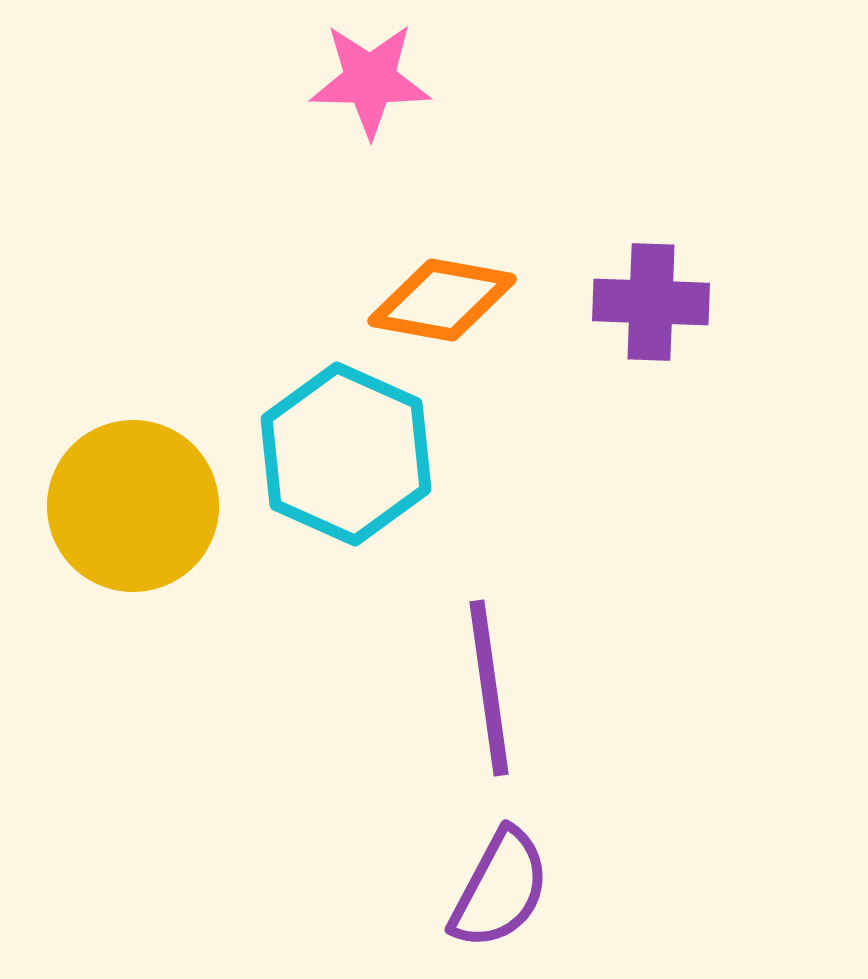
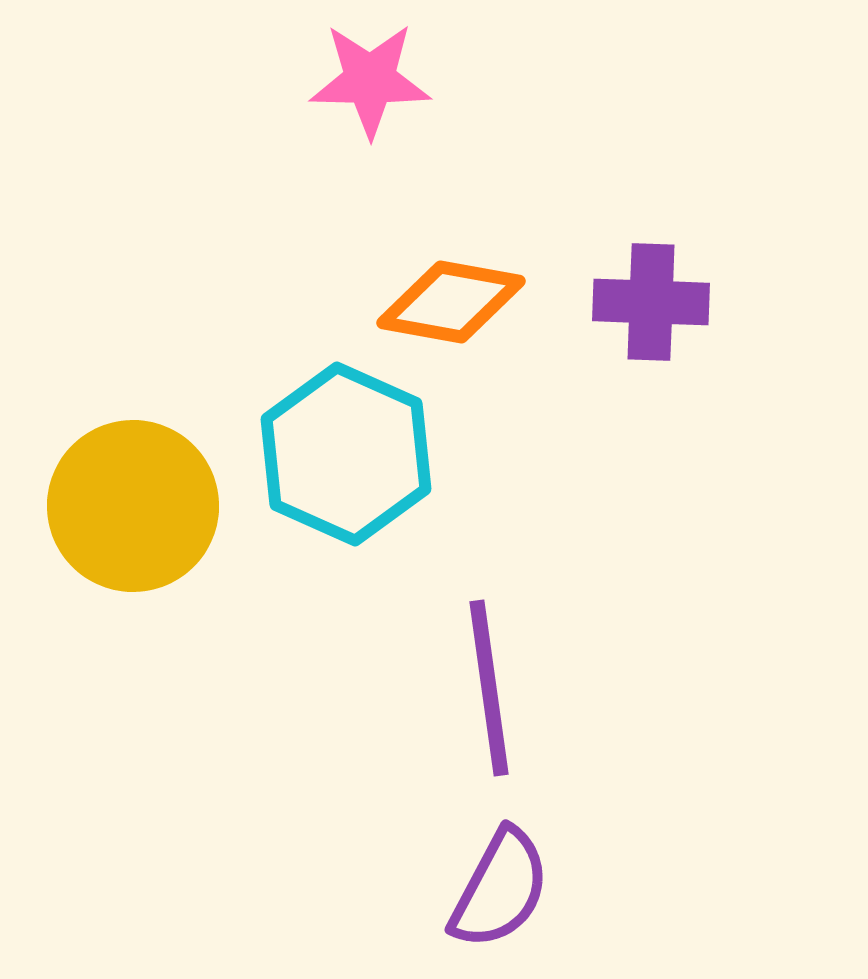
orange diamond: moved 9 px right, 2 px down
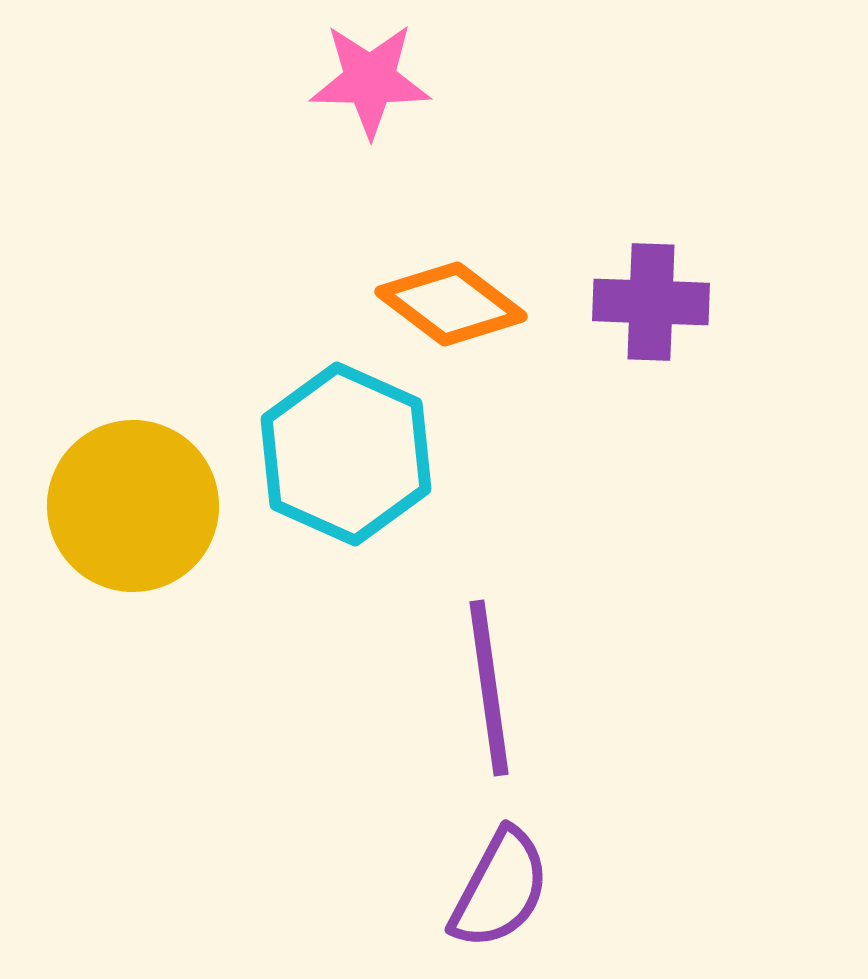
orange diamond: moved 2 px down; rotated 27 degrees clockwise
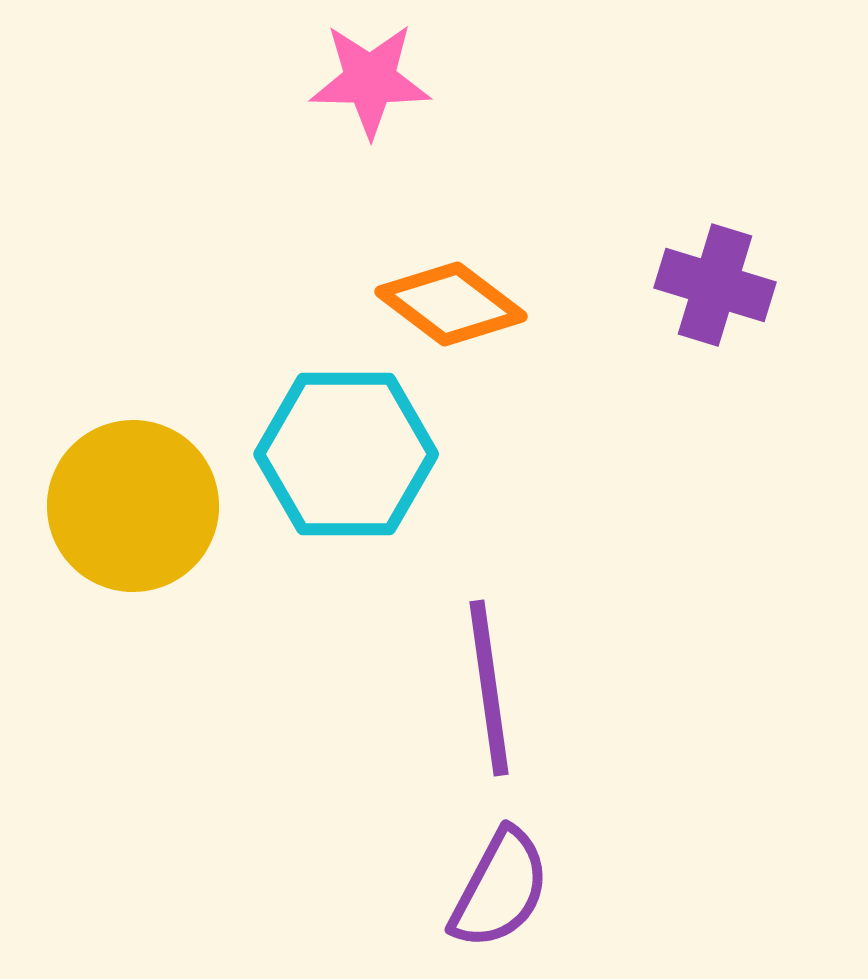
purple cross: moved 64 px right, 17 px up; rotated 15 degrees clockwise
cyan hexagon: rotated 24 degrees counterclockwise
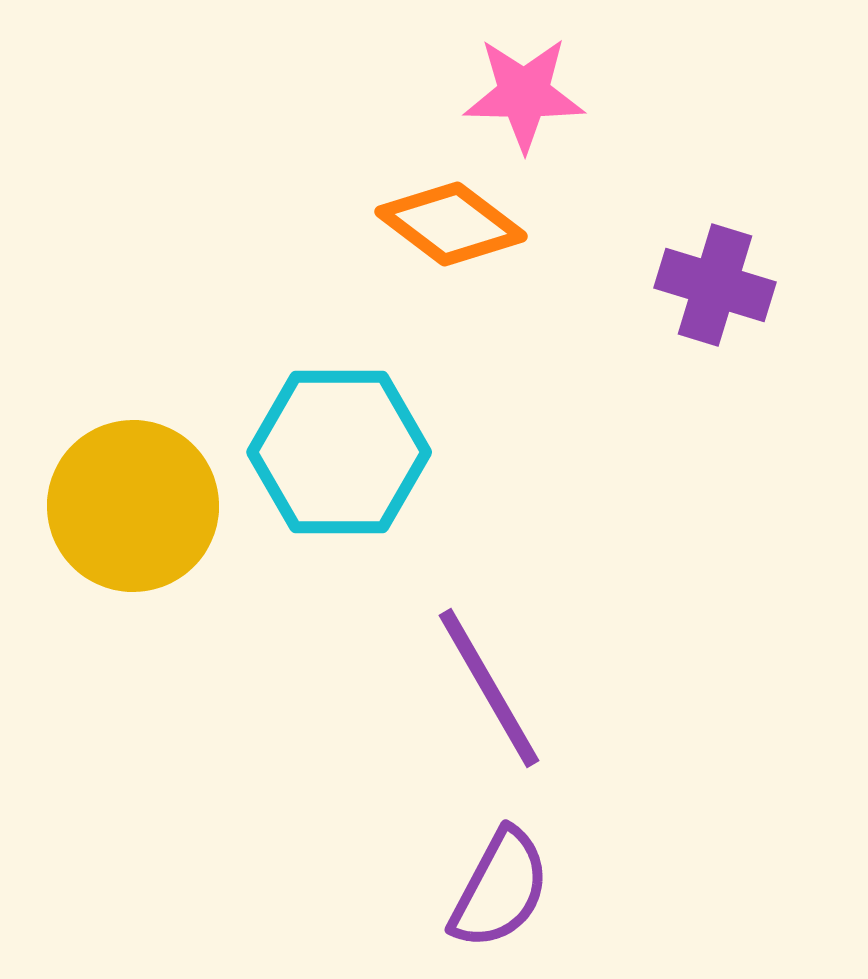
pink star: moved 154 px right, 14 px down
orange diamond: moved 80 px up
cyan hexagon: moved 7 px left, 2 px up
purple line: rotated 22 degrees counterclockwise
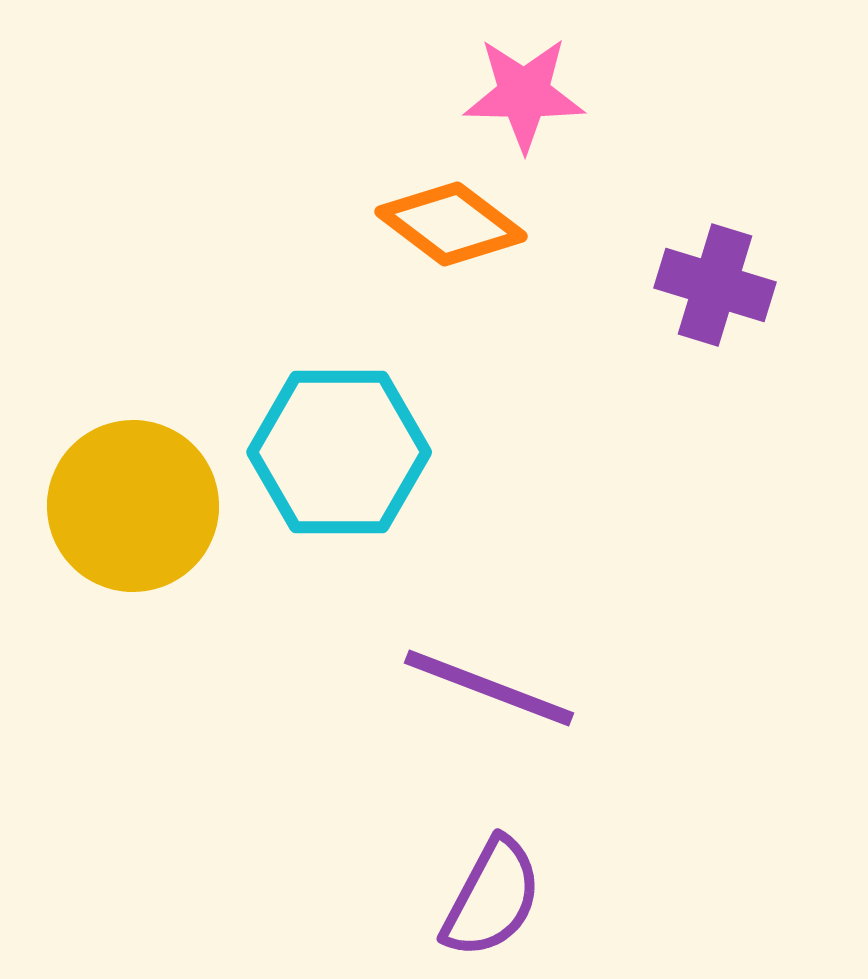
purple line: rotated 39 degrees counterclockwise
purple semicircle: moved 8 px left, 9 px down
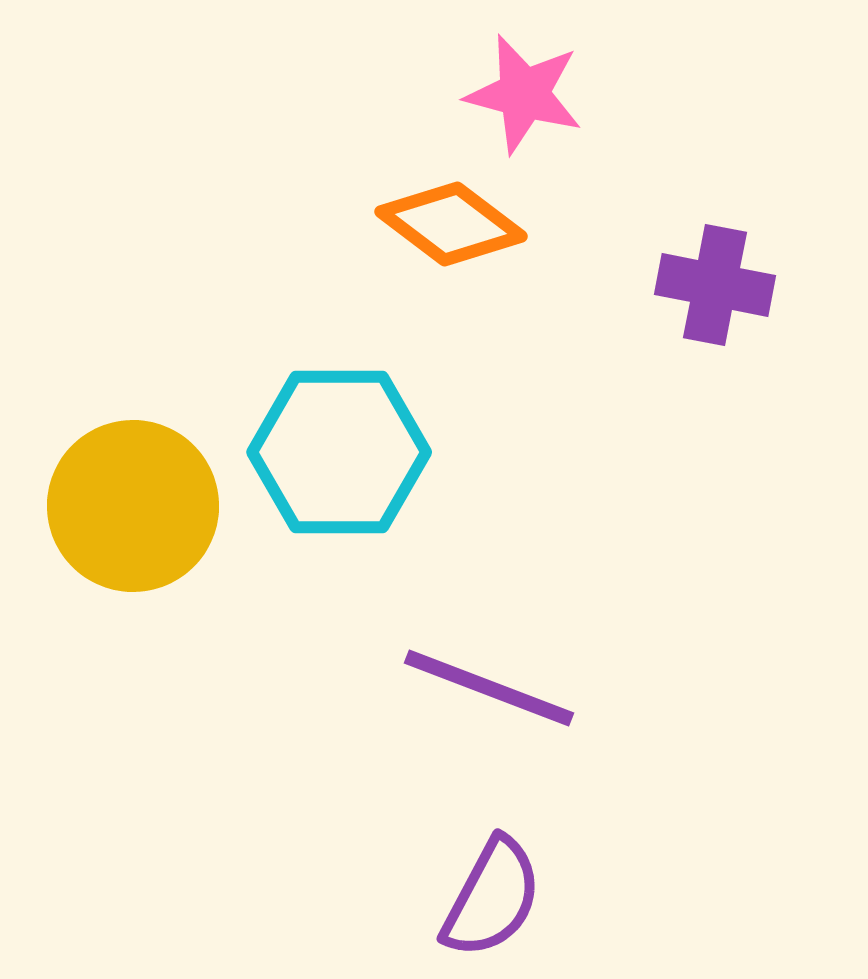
pink star: rotated 14 degrees clockwise
purple cross: rotated 6 degrees counterclockwise
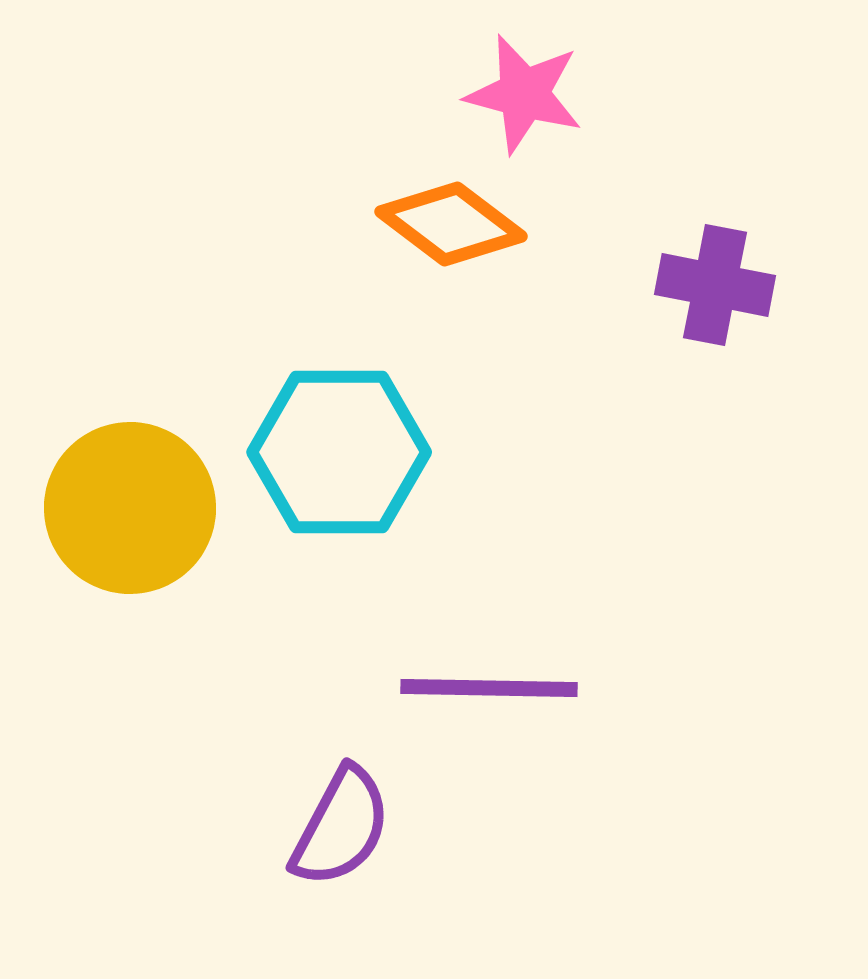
yellow circle: moved 3 px left, 2 px down
purple line: rotated 20 degrees counterclockwise
purple semicircle: moved 151 px left, 71 px up
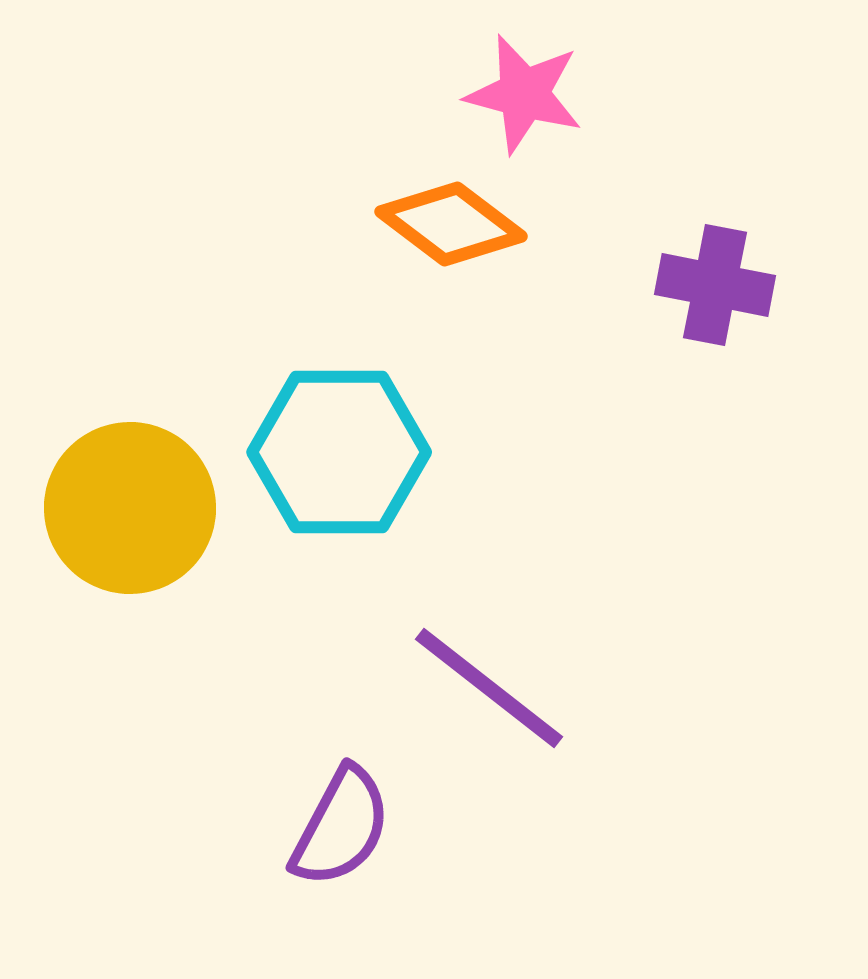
purple line: rotated 37 degrees clockwise
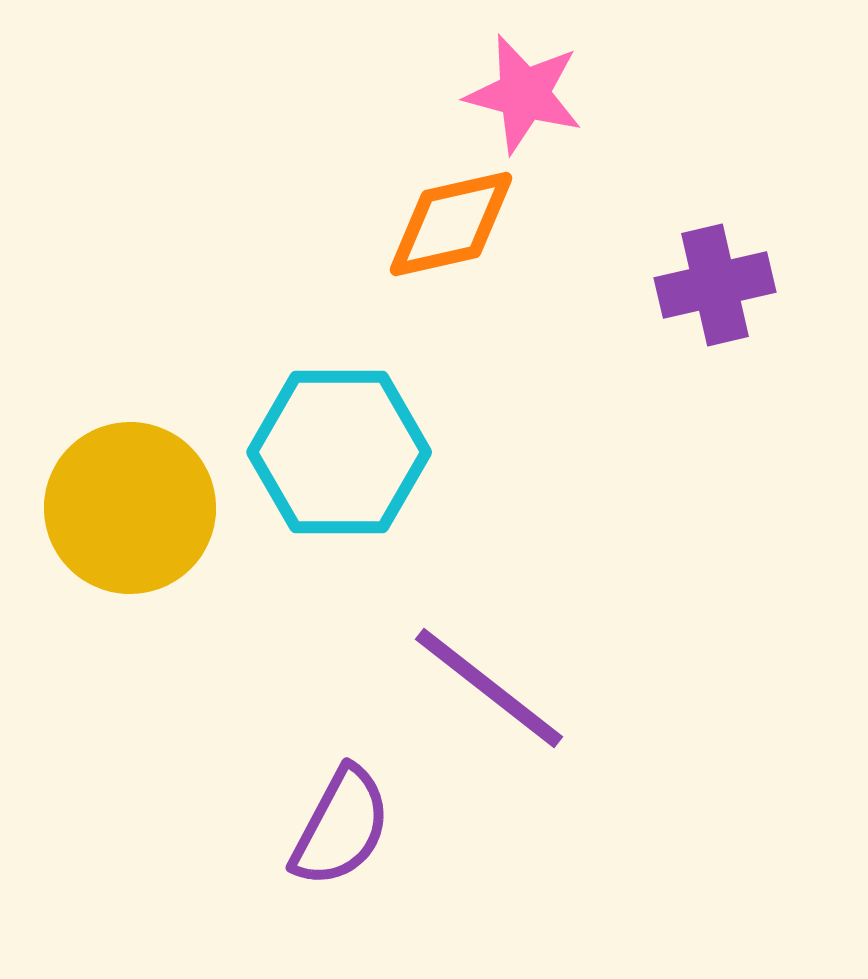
orange diamond: rotated 50 degrees counterclockwise
purple cross: rotated 24 degrees counterclockwise
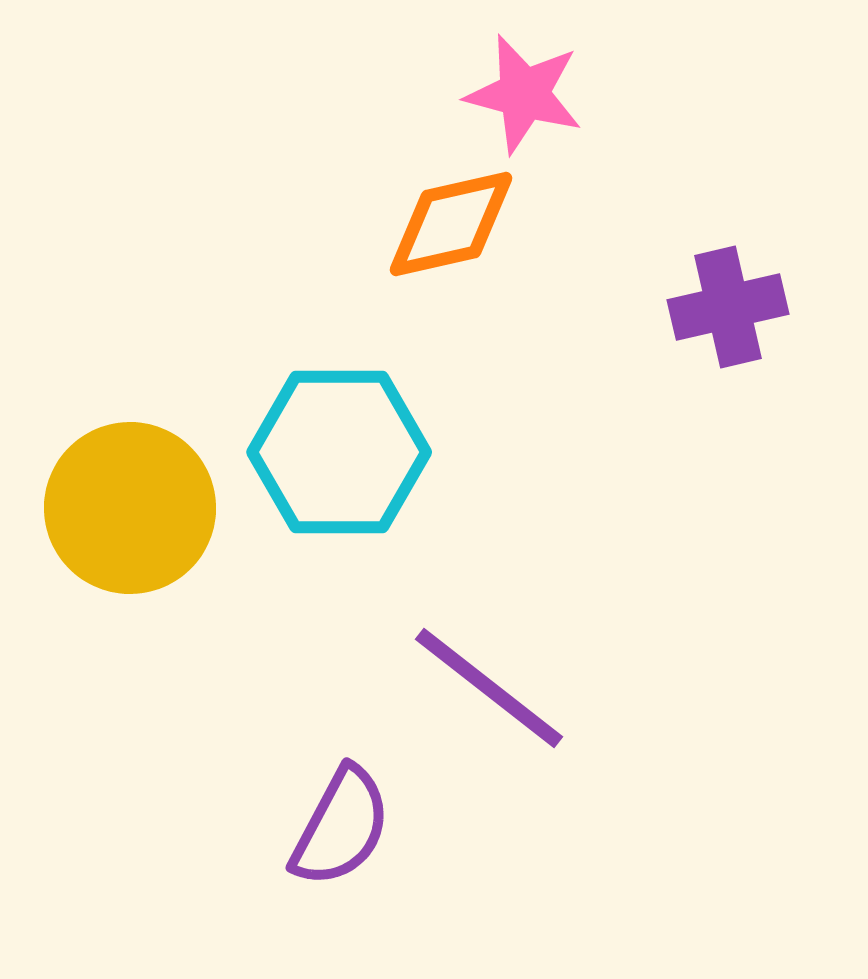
purple cross: moved 13 px right, 22 px down
